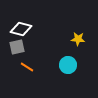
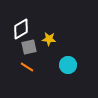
white diamond: rotated 45 degrees counterclockwise
yellow star: moved 29 px left
gray square: moved 12 px right
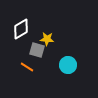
yellow star: moved 2 px left
gray square: moved 8 px right, 3 px down; rotated 28 degrees clockwise
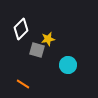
white diamond: rotated 15 degrees counterclockwise
yellow star: moved 1 px right; rotated 16 degrees counterclockwise
orange line: moved 4 px left, 17 px down
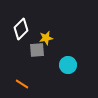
yellow star: moved 2 px left, 1 px up
gray square: rotated 21 degrees counterclockwise
orange line: moved 1 px left
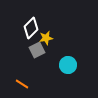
white diamond: moved 10 px right, 1 px up
gray square: rotated 21 degrees counterclockwise
